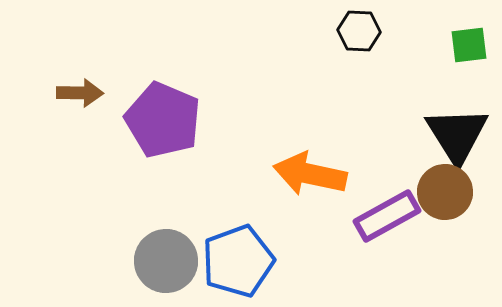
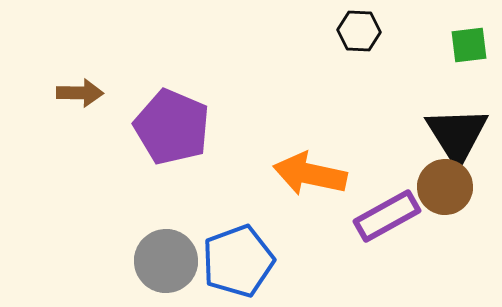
purple pentagon: moved 9 px right, 7 px down
brown circle: moved 5 px up
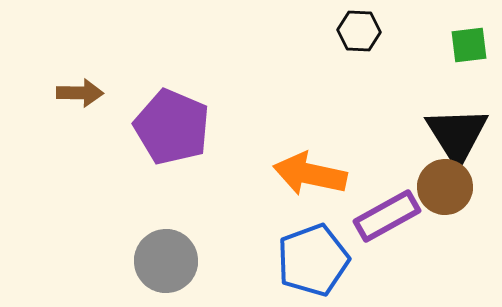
blue pentagon: moved 75 px right, 1 px up
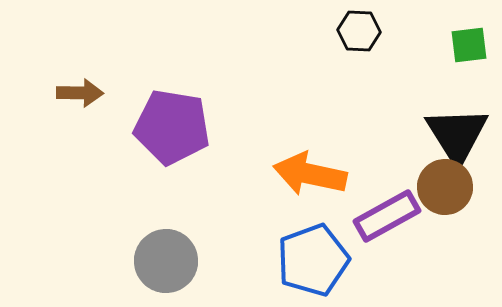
purple pentagon: rotated 14 degrees counterclockwise
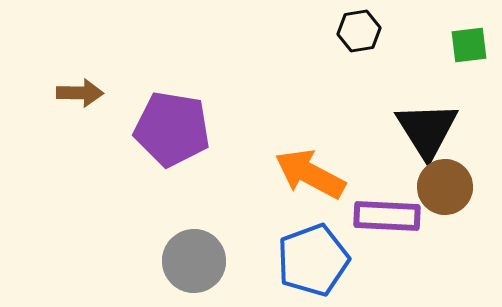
black hexagon: rotated 12 degrees counterclockwise
purple pentagon: moved 2 px down
black triangle: moved 30 px left, 5 px up
orange arrow: rotated 16 degrees clockwise
purple rectangle: rotated 32 degrees clockwise
gray circle: moved 28 px right
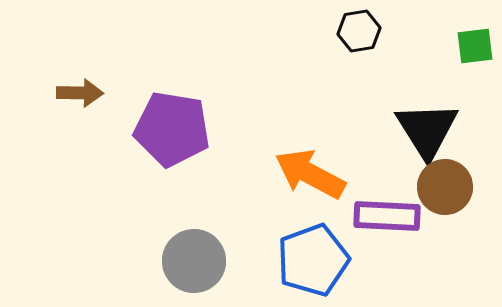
green square: moved 6 px right, 1 px down
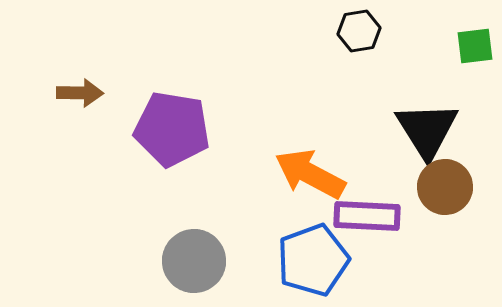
purple rectangle: moved 20 px left
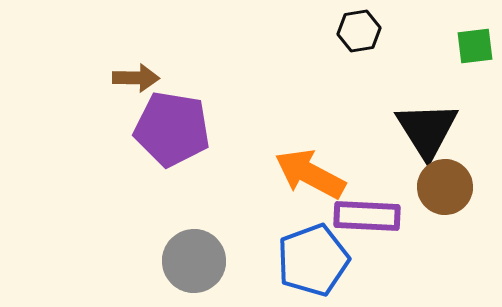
brown arrow: moved 56 px right, 15 px up
